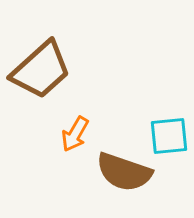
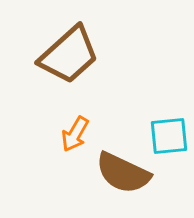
brown trapezoid: moved 28 px right, 15 px up
brown semicircle: moved 1 px left, 1 px down; rotated 6 degrees clockwise
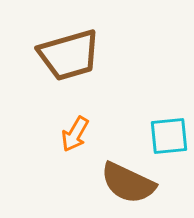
brown trapezoid: rotated 26 degrees clockwise
brown semicircle: moved 5 px right, 10 px down
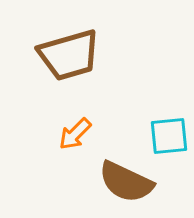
orange arrow: rotated 15 degrees clockwise
brown semicircle: moved 2 px left, 1 px up
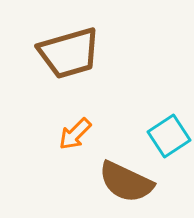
brown trapezoid: moved 2 px up
cyan square: rotated 27 degrees counterclockwise
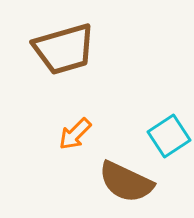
brown trapezoid: moved 5 px left, 4 px up
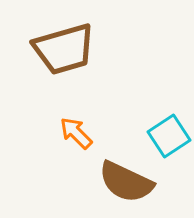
orange arrow: moved 1 px right, 1 px up; rotated 90 degrees clockwise
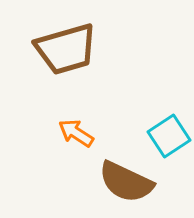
brown trapezoid: moved 2 px right
orange arrow: rotated 12 degrees counterclockwise
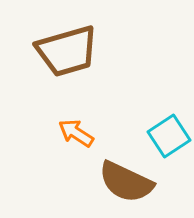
brown trapezoid: moved 1 px right, 2 px down
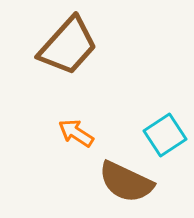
brown trapezoid: moved 1 px right, 5 px up; rotated 32 degrees counterclockwise
cyan square: moved 4 px left, 1 px up
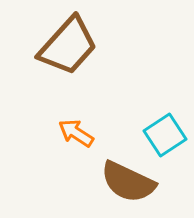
brown semicircle: moved 2 px right
